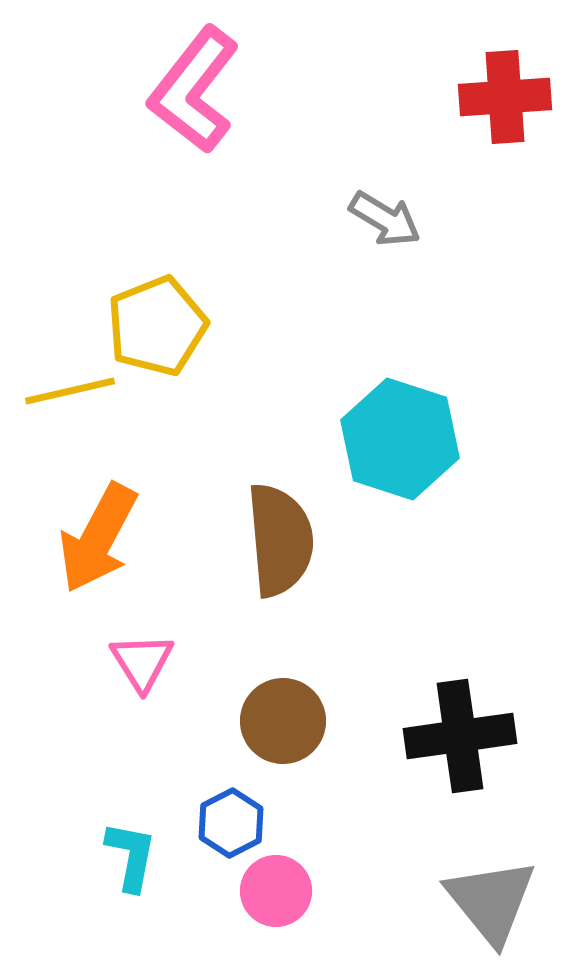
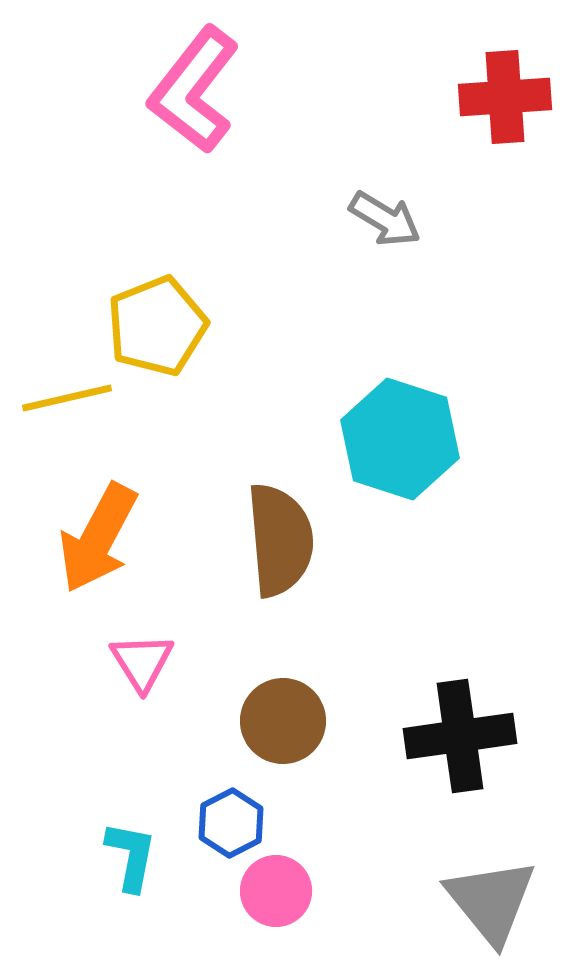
yellow line: moved 3 px left, 7 px down
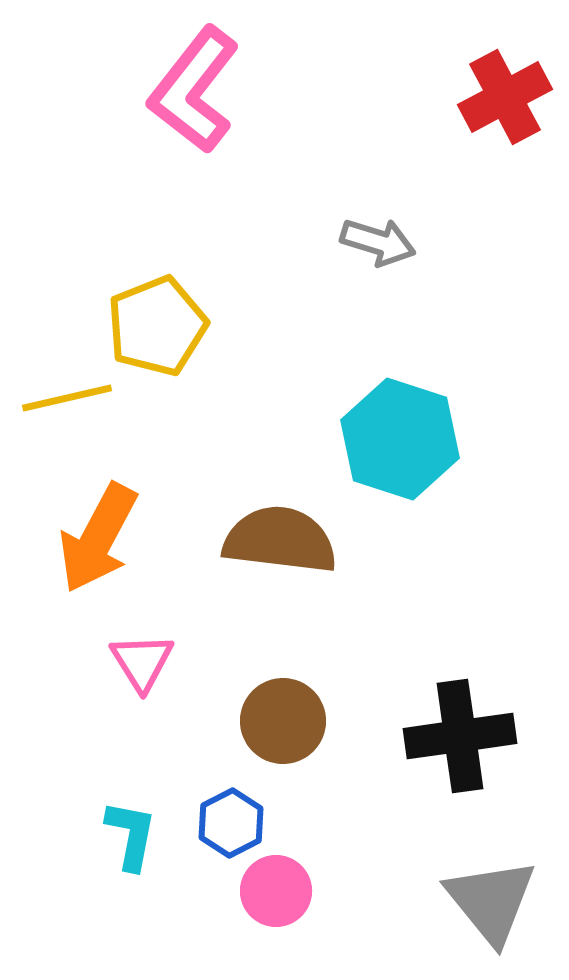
red cross: rotated 24 degrees counterclockwise
gray arrow: moved 7 px left, 23 px down; rotated 14 degrees counterclockwise
brown semicircle: rotated 78 degrees counterclockwise
cyan L-shape: moved 21 px up
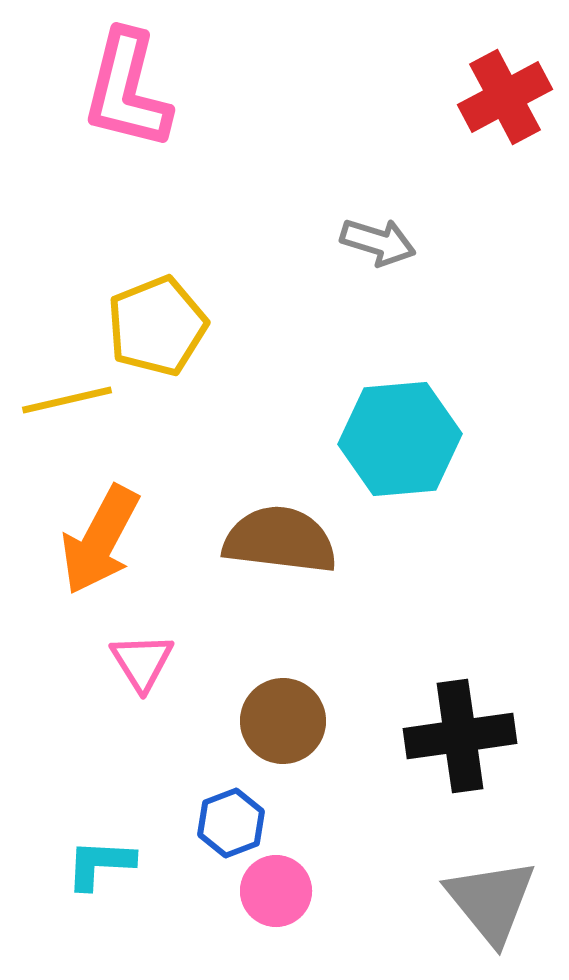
pink L-shape: moved 67 px left; rotated 24 degrees counterclockwise
yellow line: moved 2 px down
cyan hexagon: rotated 23 degrees counterclockwise
orange arrow: moved 2 px right, 2 px down
blue hexagon: rotated 6 degrees clockwise
cyan L-shape: moved 31 px left, 29 px down; rotated 98 degrees counterclockwise
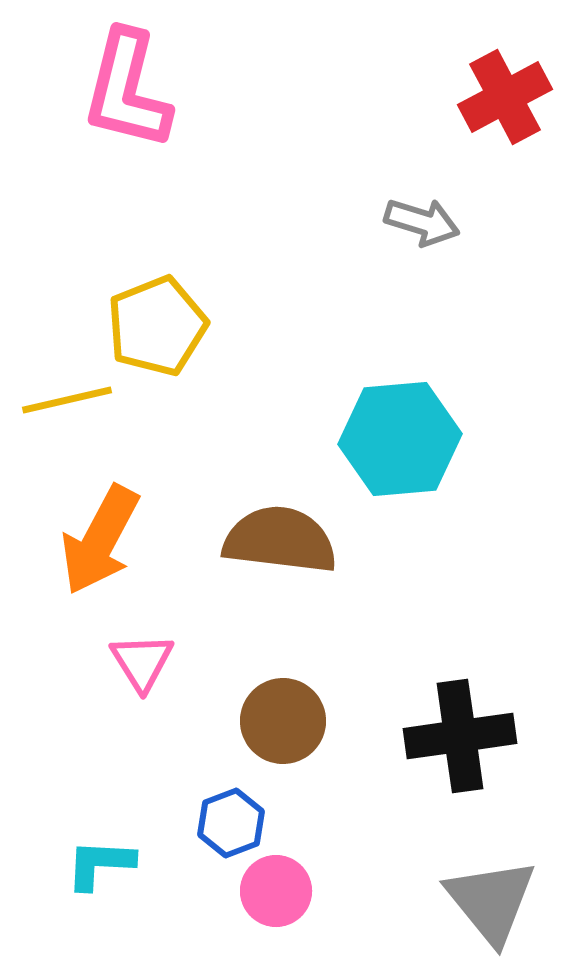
gray arrow: moved 44 px right, 20 px up
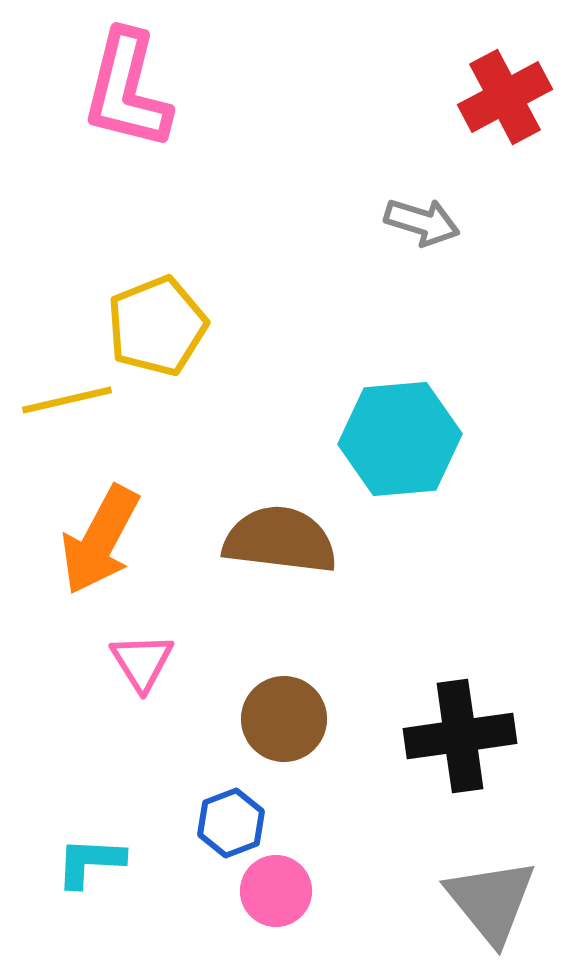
brown circle: moved 1 px right, 2 px up
cyan L-shape: moved 10 px left, 2 px up
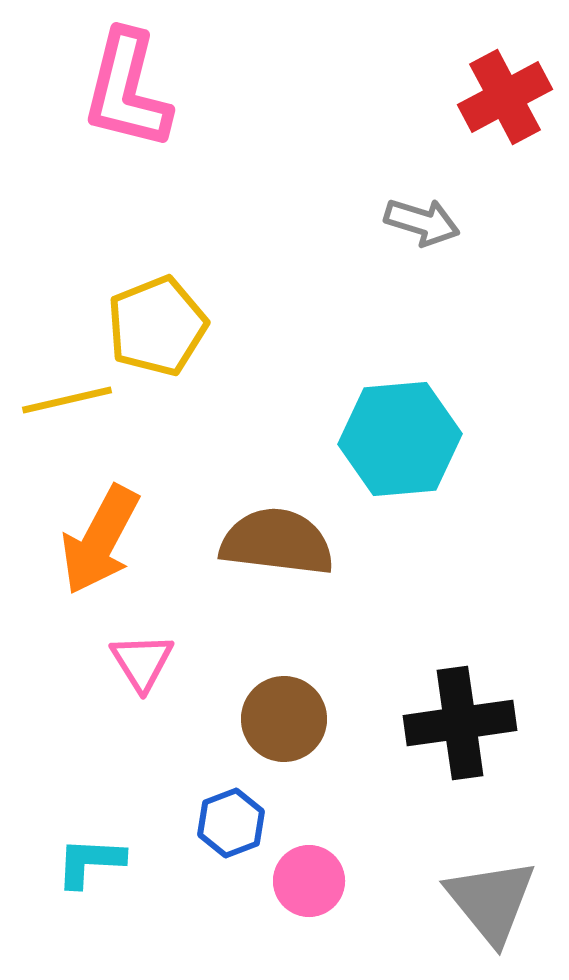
brown semicircle: moved 3 px left, 2 px down
black cross: moved 13 px up
pink circle: moved 33 px right, 10 px up
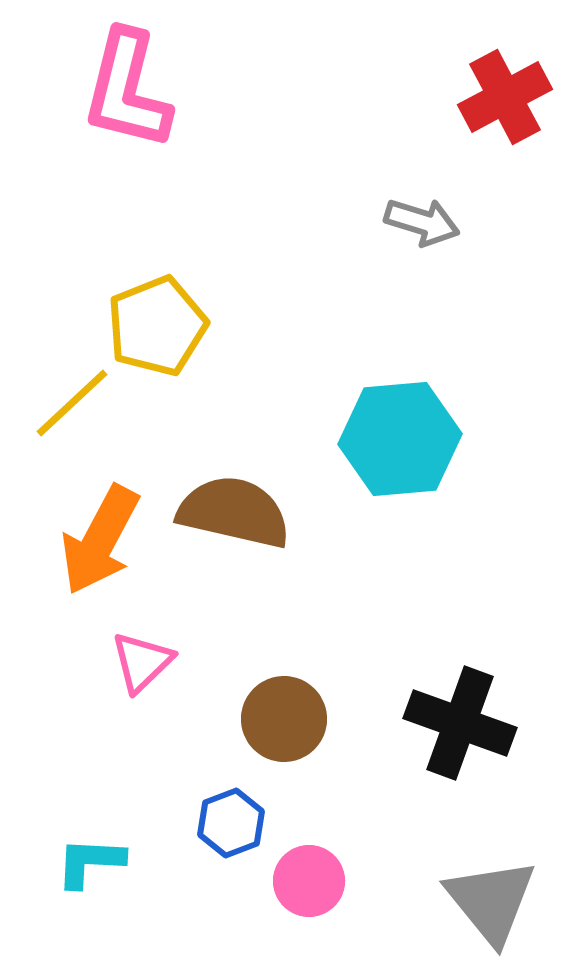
yellow line: moved 5 px right, 3 px down; rotated 30 degrees counterclockwise
brown semicircle: moved 43 px left, 30 px up; rotated 6 degrees clockwise
pink triangle: rotated 18 degrees clockwise
black cross: rotated 28 degrees clockwise
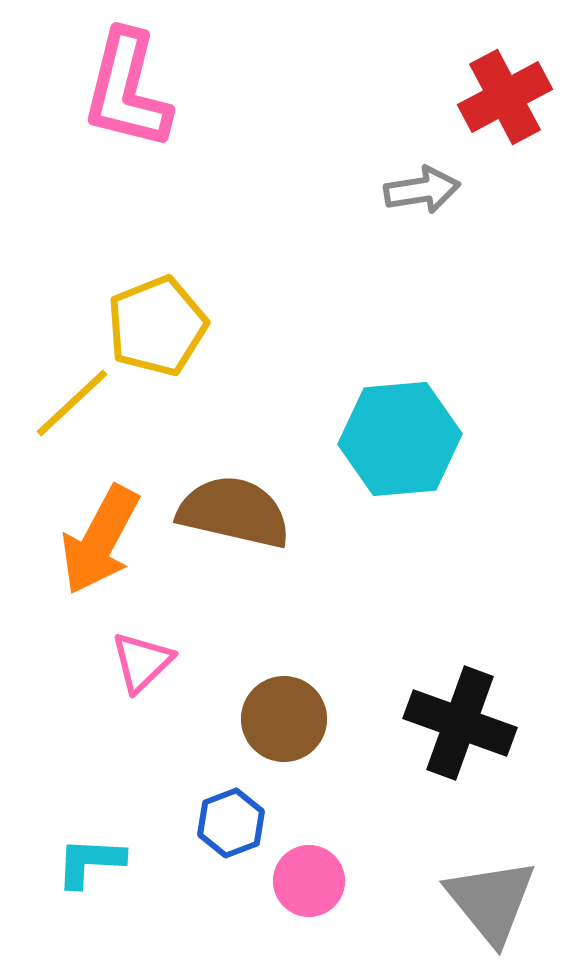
gray arrow: moved 32 px up; rotated 26 degrees counterclockwise
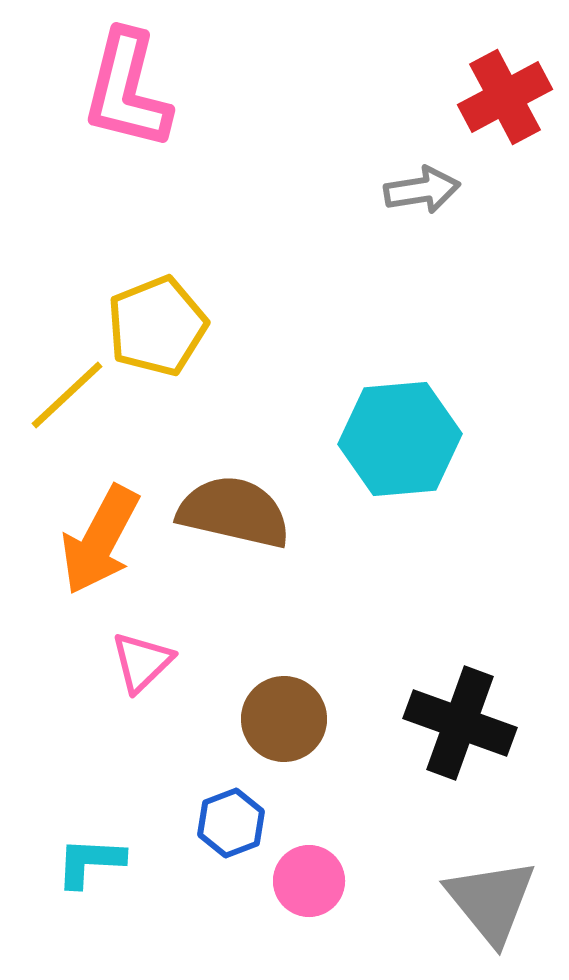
yellow line: moved 5 px left, 8 px up
